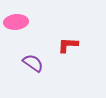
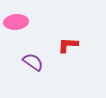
purple semicircle: moved 1 px up
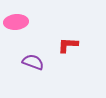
purple semicircle: rotated 15 degrees counterclockwise
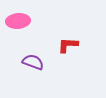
pink ellipse: moved 2 px right, 1 px up
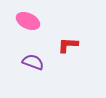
pink ellipse: moved 10 px right; rotated 30 degrees clockwise
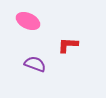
purple semicircle: moved 2 px right, 2 px down
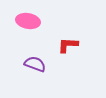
pink ellipse: rotated 15 degrees counterclockwise
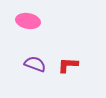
red L-shape: moved 20 px down
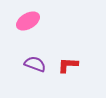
pink ellipse: rotated 40 degrees counterclockwise
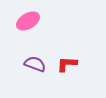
red L-shape: moved 1 px left, 1 px up
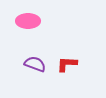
pink ellipse: rotated 30 degrees clockwise
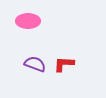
red L-shape: moved 3 px left
